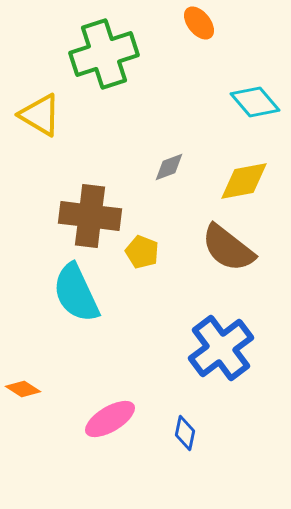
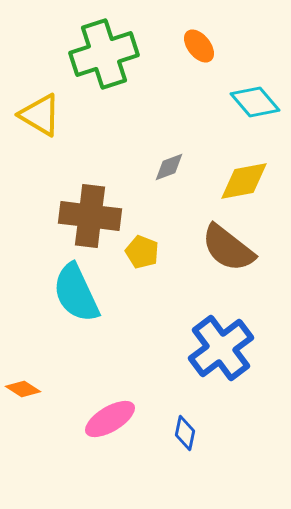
orange ellipse: moved 23 px down
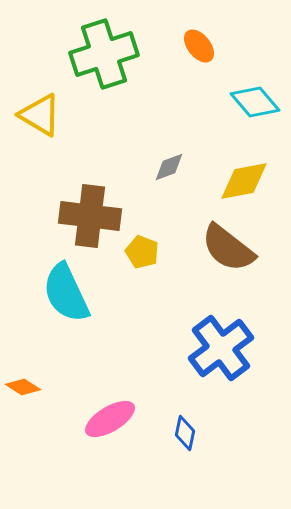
cyan semicircle: moved 10 px left
orange diamond: moved 2 px up
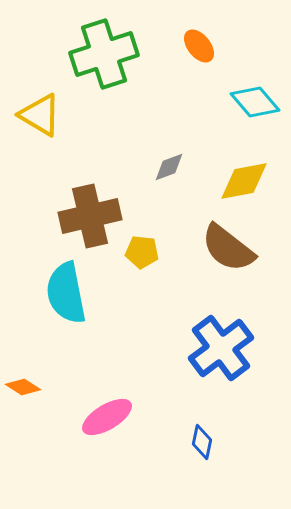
brown cross: rotated 20 degrees counterclockwise
yellow pentagon: rotated 16 degrees counterclockwise
cyan semicircle: rotated 14 degrees clockwise
pink ellipse: moved 3 px left, 2 px up
blue diamond: moved 17 px right, 9 px down
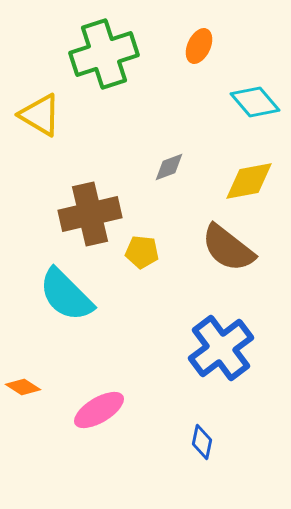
orange ellipse: rotated 64 degrees clockwise
yellow diamond: moved 5 px right
brown cross: moved 2 px up
cyan semicircle: moved 2 px down; rotated 34 degrees counterclockwise
pink ellipse: moved 8 px left, 7 px up
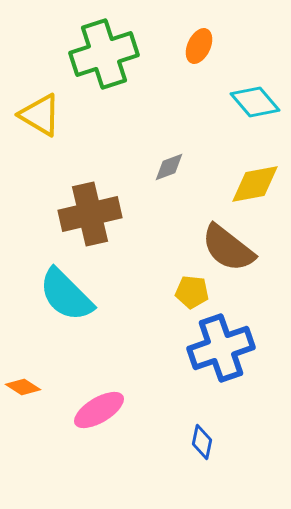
yellow diamond: moved 6 px right, 3 px down
yellow pentagon: moved 50 px right, 40 px down
blue cross: rotated 18 degrees clockwise
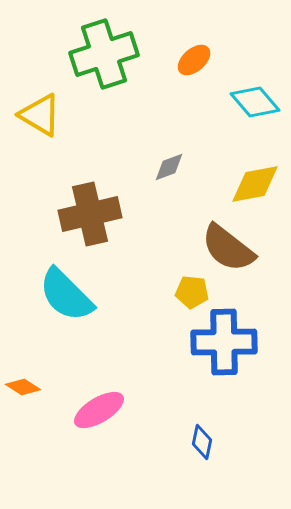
orange ellipse: moved 5 px left, 14 px down; rotated 24 degrees clockwise
blue cross: moved 3 px right, 6 px up; rotated 18 degrees clockwise
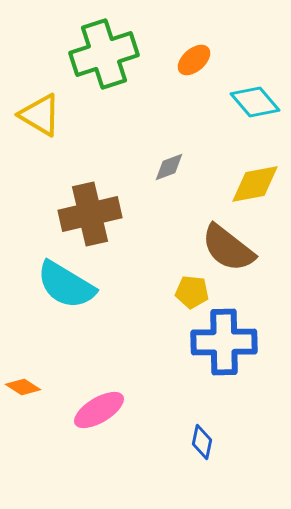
cyan semicircle: moved 10 px up; rotated 14 degrees counterclockwise
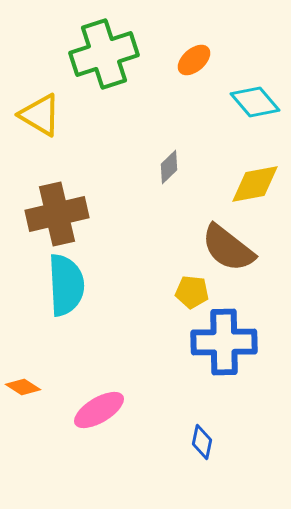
gray diamond: rotated 24 degrees counterclockwise
brown cross: moved 33 px left
cyan semicircle: rotated 124 degrees counterclockwise
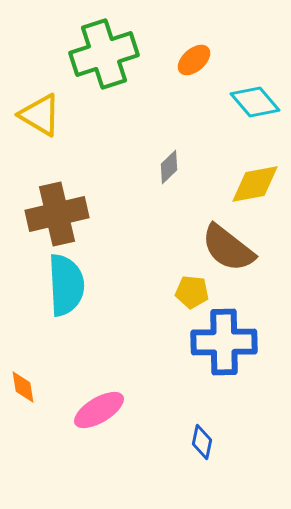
orange diamond: rotated 48 degrees clockwise
